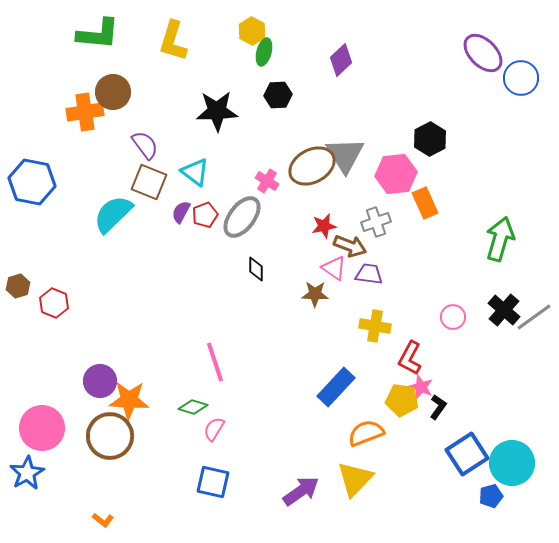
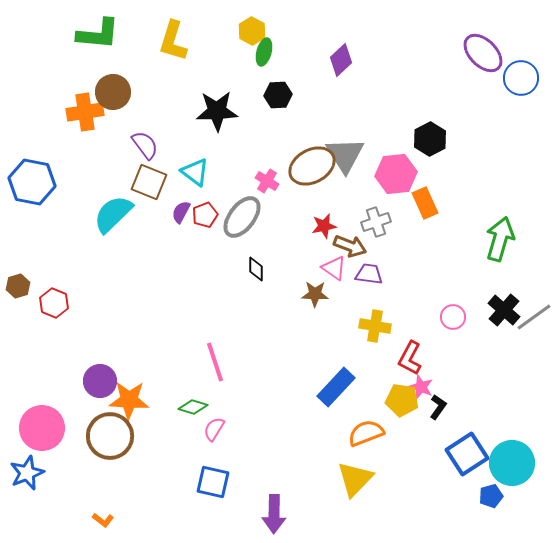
blue star at (27, 473): rotated 8 degrees clockwise
purple arrow at (301, 491): moved 27 px left, 23 px down; rotated 126 degrees clockwise
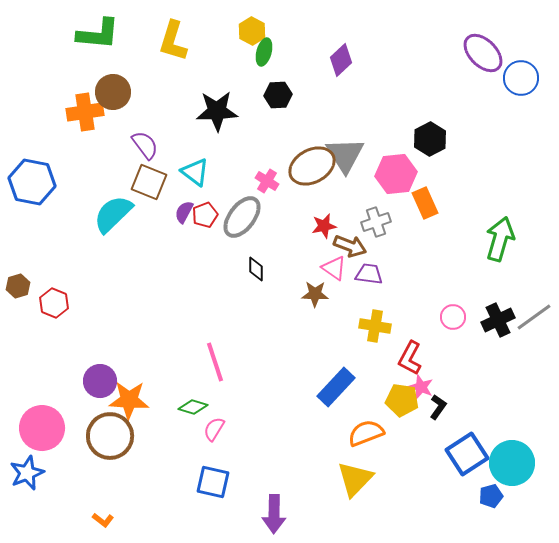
purple semicircle at (181, 212): moved 3 px right
black cross at (504, 310): moved 6 px left, 10 px down; rotated 24 degrees clockwise
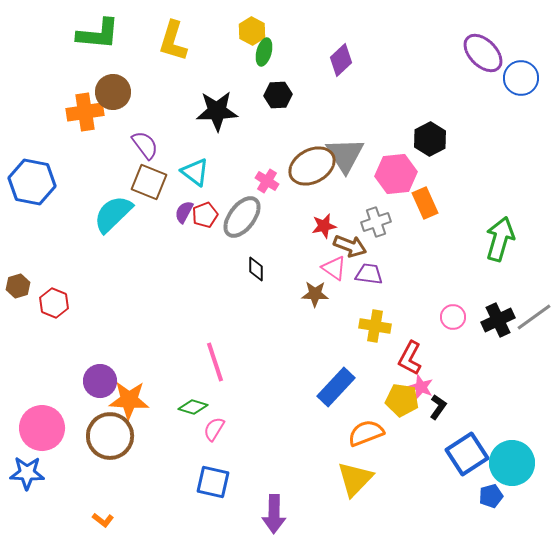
blue star at (27, 473): rotated 24 degrees clockwise
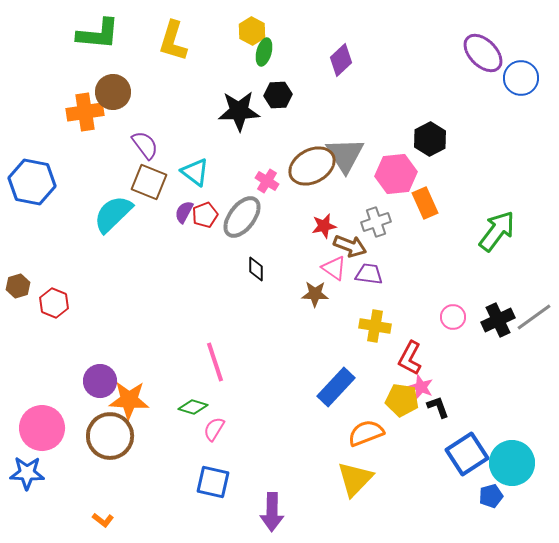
black star at (217, 111): moved 22 px right
green arrow at (500, 239): moved 3 px left, 8 px up; rotated 21 degrees clockwise
black L-shape at (438, 407): rotated 55 degrees counterclockwise
purple arrow at (274, 514): moved 2 px left, 2 px up
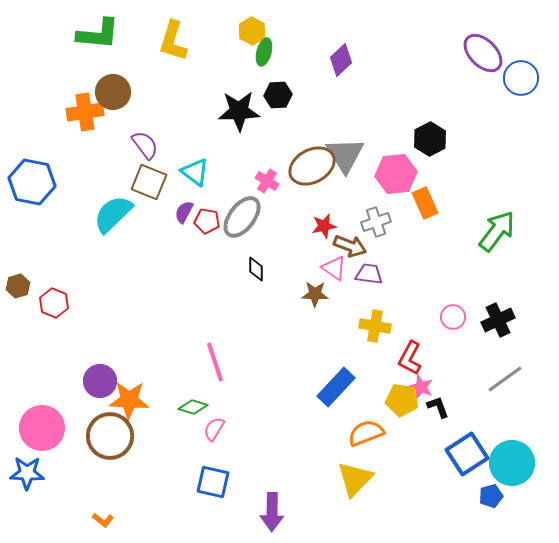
red pentagon at (205, 215): moved 2 px right, 6 px down; rotated 30 degrees clockwise
gray line at (534, 317): moved 29 px left, 62 px down
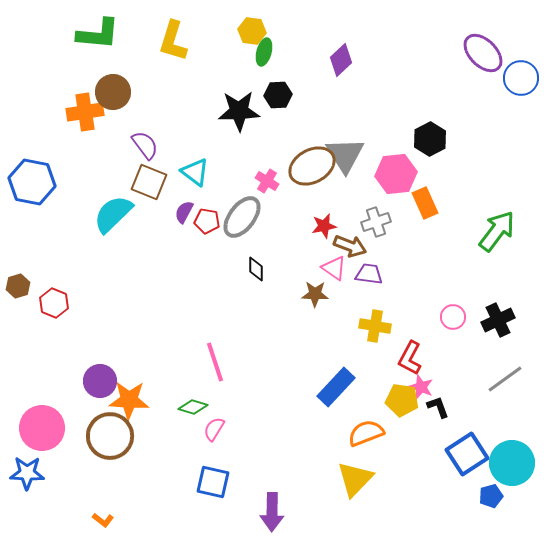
yellow hexagon at (252, 31): rotated 20 degrees counterclockwise
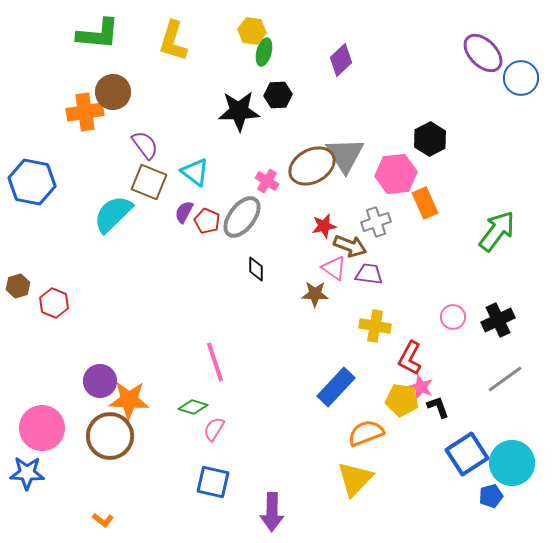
red pentagon at (207, 221): rotated 15 degrees clockwise
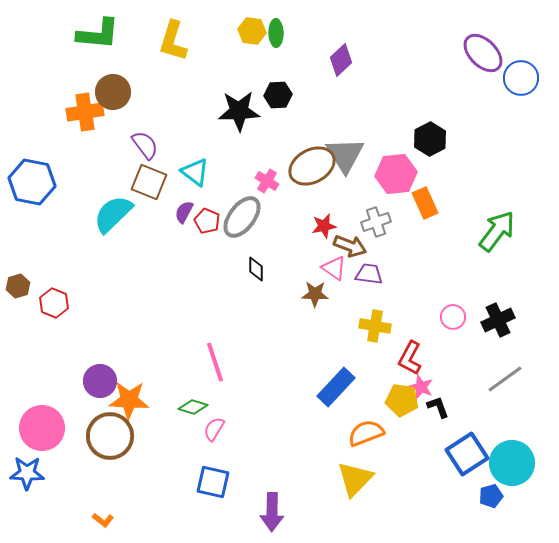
green ellipse at (264, 52): moved 12 px right, 19 px up; rotated 16 degrees counterclockwise
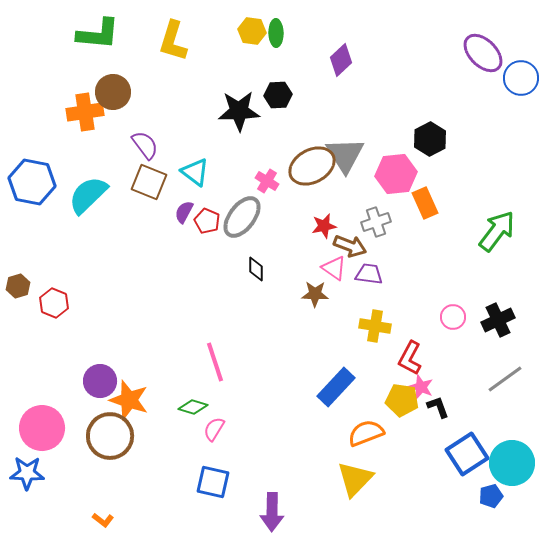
cyan semicircle at (113, 214): moved 25 px left, 19 px up
orange star at (129, 400): rotated 15 degrees clockwise
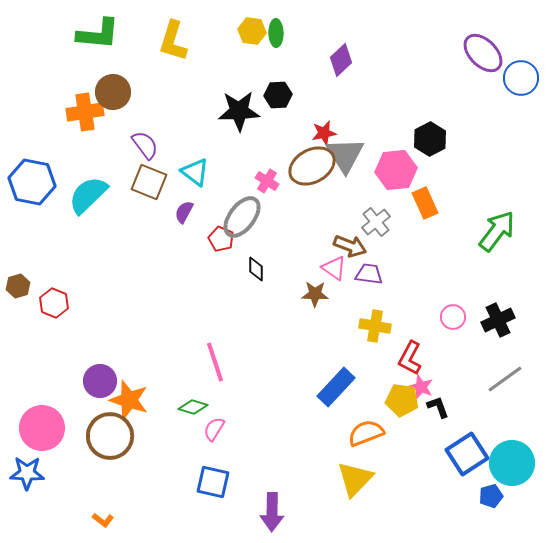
pink hexagon at (396, 174): moved 4 px up
red pentagon at (207, 221): moved 14 px right, 18 px down
gray cross at (376, 222): rotated 20 degrees counterclockwise
red star at (324, 226): moved 93 px up
